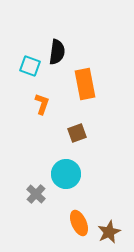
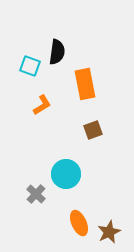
orange L-shape: moved 1 px down; rotated 40 degrees clockwise
brown square: moved 16 px right, 3 px up
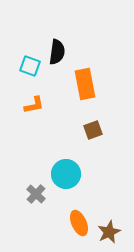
orange L-shape: moved 8 px left; rotated 20 degrees clockwise
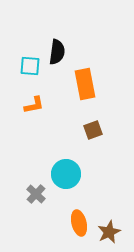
cyan square: rotated 15 degrees counterclockwise
orange ellipse: rotated 10 degrees clockwise
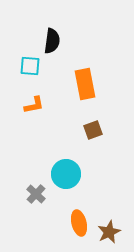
black semicircle: moved 5 px left, 11 px up
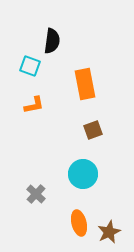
cyan square: rotated 15 degrees clockwise
cyan circle: moved 17 px right
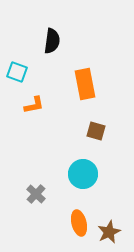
cyan square: moved 13 px left, 6 px down
brown square: moved 3 px right, 1 px down; rotated 36 degrees clockwise
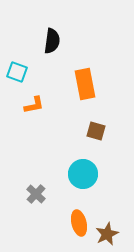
brown star: moved 2 px left, 2 px down
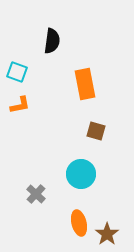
orange L-shape: moved 14 px left
cyan circle: moved 2 px left
brown star: rotated 10 degrees counterclockwise
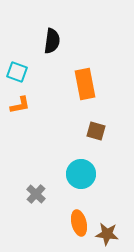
brown star: rotated 30 degrees counterclockwise
